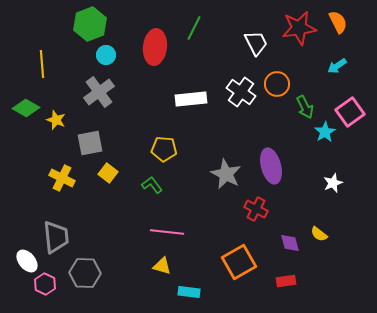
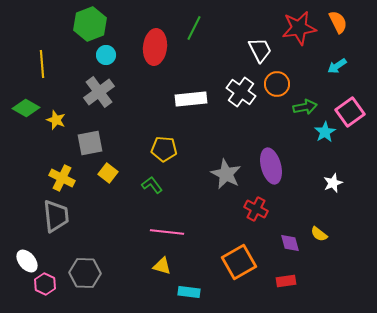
white trapezoid: moved 4 px right, 7 px down
green arrow: rotated 75 degrees counterclockwise
gray trapezoid: moved 21 px up
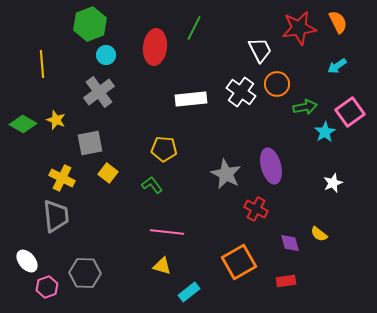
green diamond: moved 3 px left, 16 px down
pink hexagon: moved 2 px right, 3 px down; rotated 15 degrees clockwise
cyan rectangle: rotated 45 degrees counterclockwise
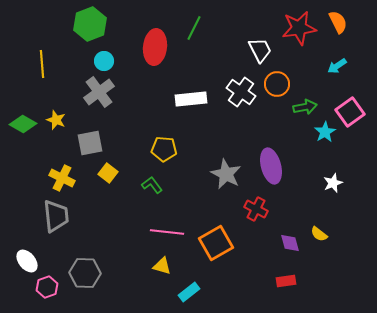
cyan circle: moved 2 px left, 6 px down
orange square: moved 23 px left, 19 px up
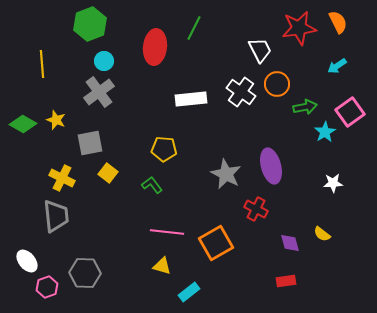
white star: rotated 18 degrees clockwise
yellow semicircle: moved 3 px right
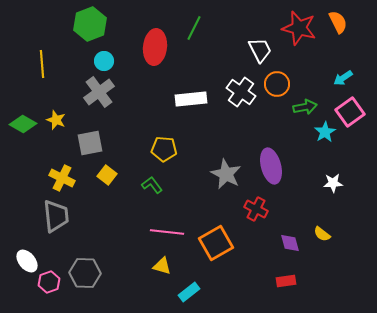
red star: rotated 24 degrees clockwise
cyan arrow: moved 6 px right, 12 px down
yellow square: moved 1 px left, 2 px down
pink hexagon: moved 2 px right, 5 px up
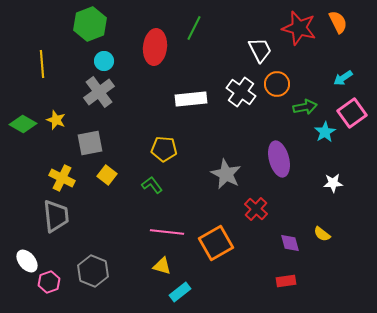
pink square: moved 2 px right, 1 px down
purple ellipse: moved 8 px right, 7 px up
red cross: rotated 15 degrees clockwise
gray hexagon: moved 8 px right, 2 px up; rotated 20 degrees clockwise
cyan rectangle: moved 9 px left
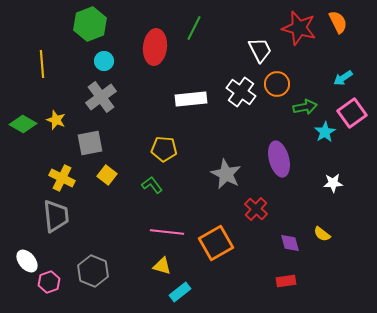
gray cross: moved 2 px right, 5 px down
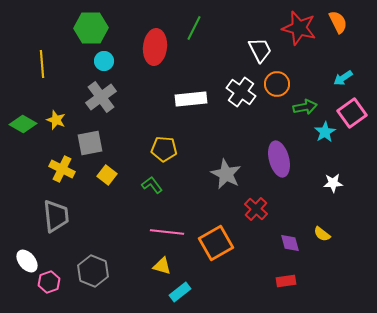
green hexagon: moved 1 px right, 4 px down; rotated 20 degrees clockwise
yellow cross: moved 9 px up
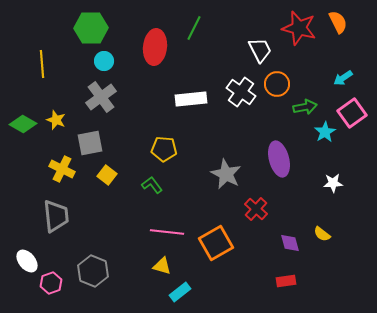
pink hexagon: moved 2 px right, 1 px down
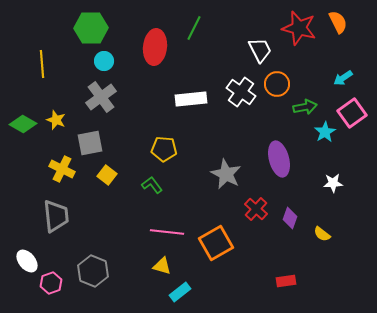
purple diamond: moved 25 px up; rotated 35 degrees clockwise
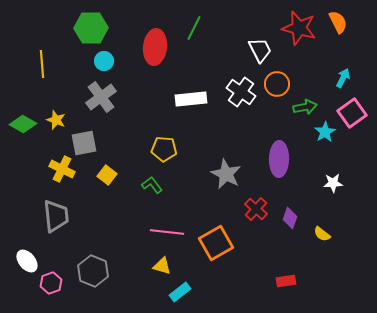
cyan arrow: rotated 150 degrees clockwise
gray square: moved 6 px left
purple ellipse: rotated 16 degrees clockwise
